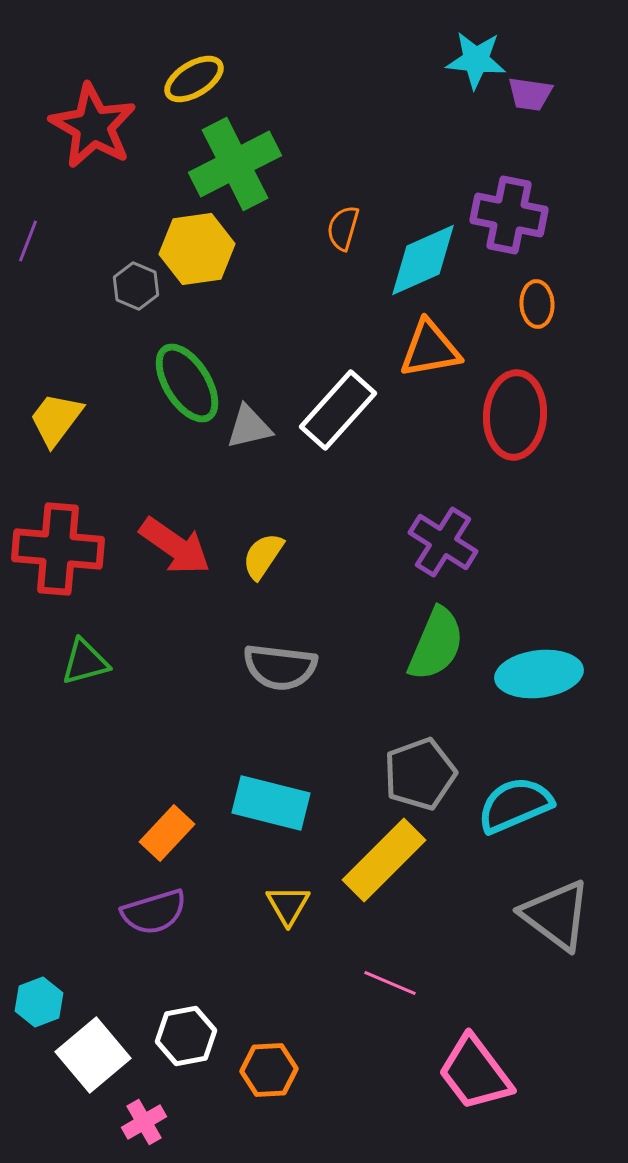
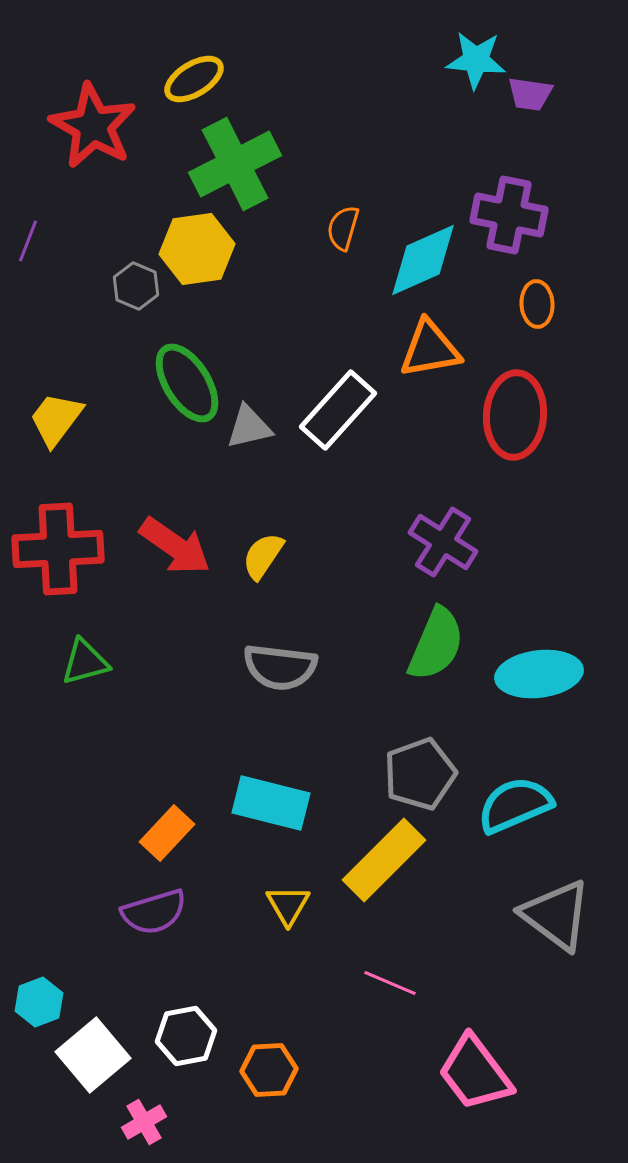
red cross at (58, 549): rotated 8 degrees counterclockwise
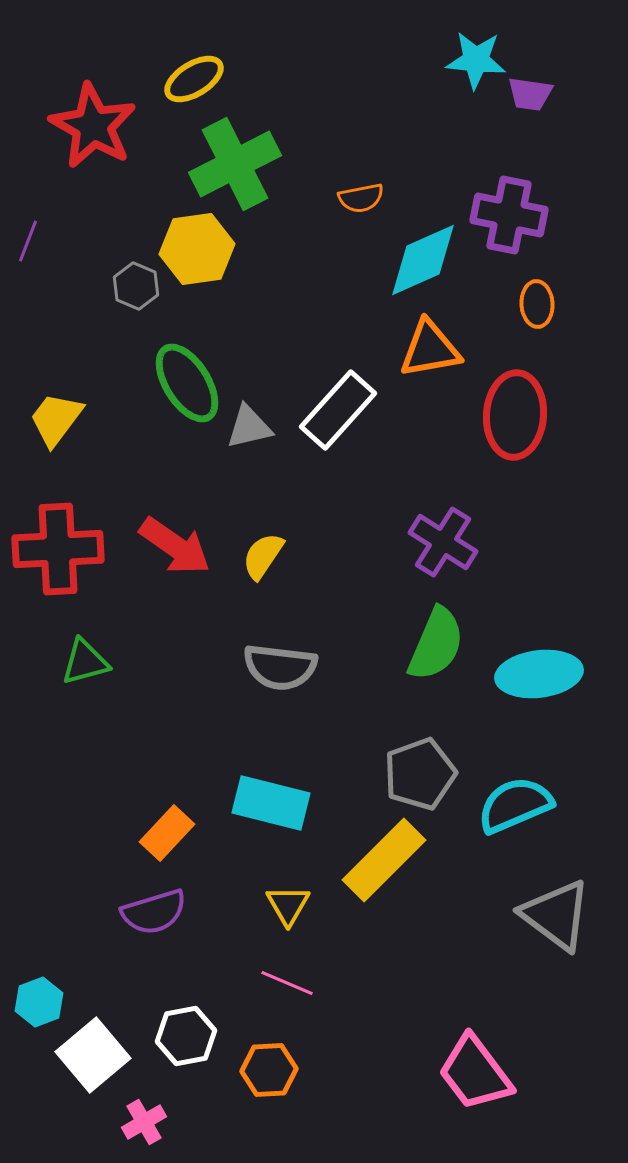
orange semicircle at (343, 228): moved 18 px right, 30 px up; rotated 117 degrees counterclockwise
pink line at (390, 983): moved 103 px left
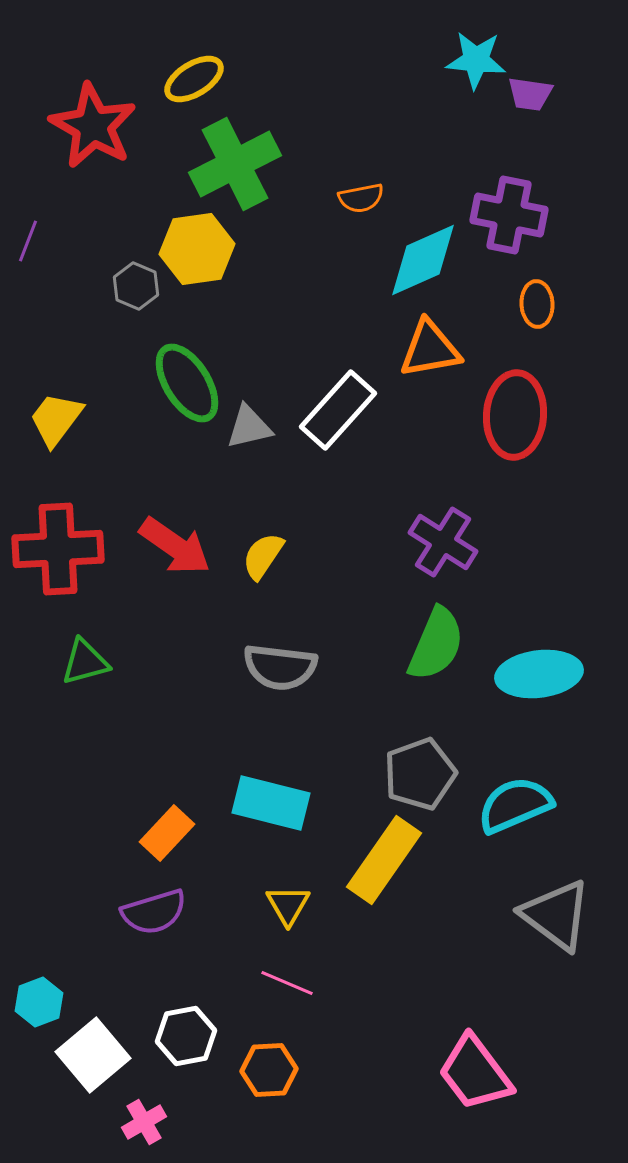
yellow rectangle at (384, 860): rotated 10 degrees counterclockwise
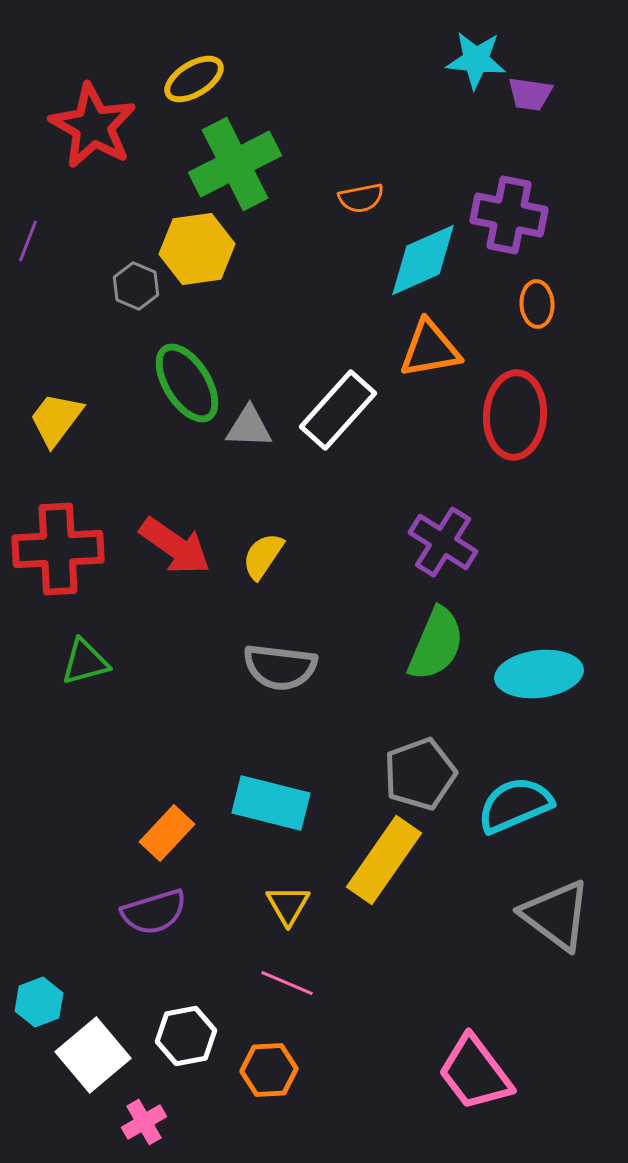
gray triangle at (249, 427): rotated 15 degrees clockwise
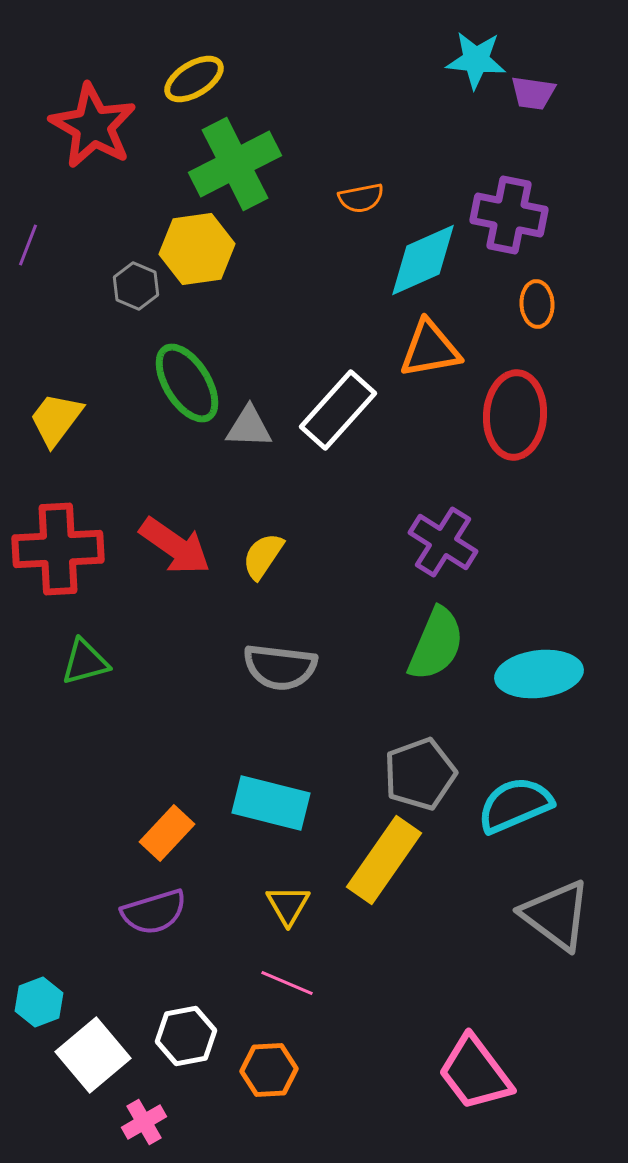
purple trapezoid at (530, 94): moved 3 px right, 1 px up
purple line at (28, 241): moved 4 px down
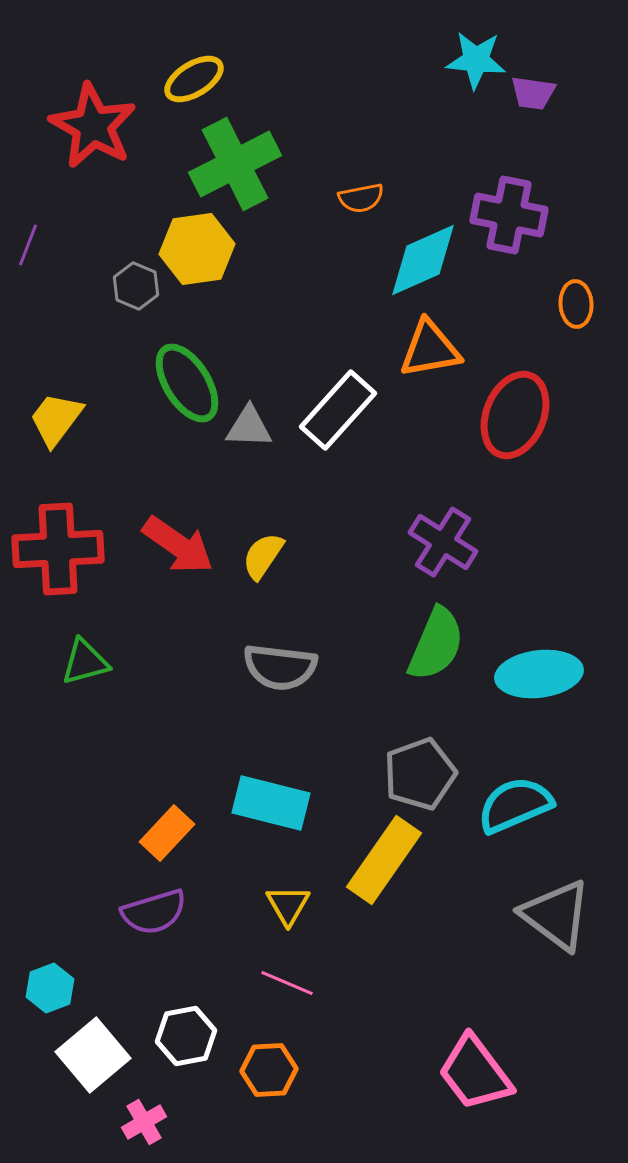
orange ellipse at (537, 304): moved 39 px right
red ellipse at (515, 415): rotated 18 degrees clockwise
red arrow at (175, 546): moved 3 px right, 1 px up
cyan hexagon at (39, 1002): moved 11 px right, 14 px up
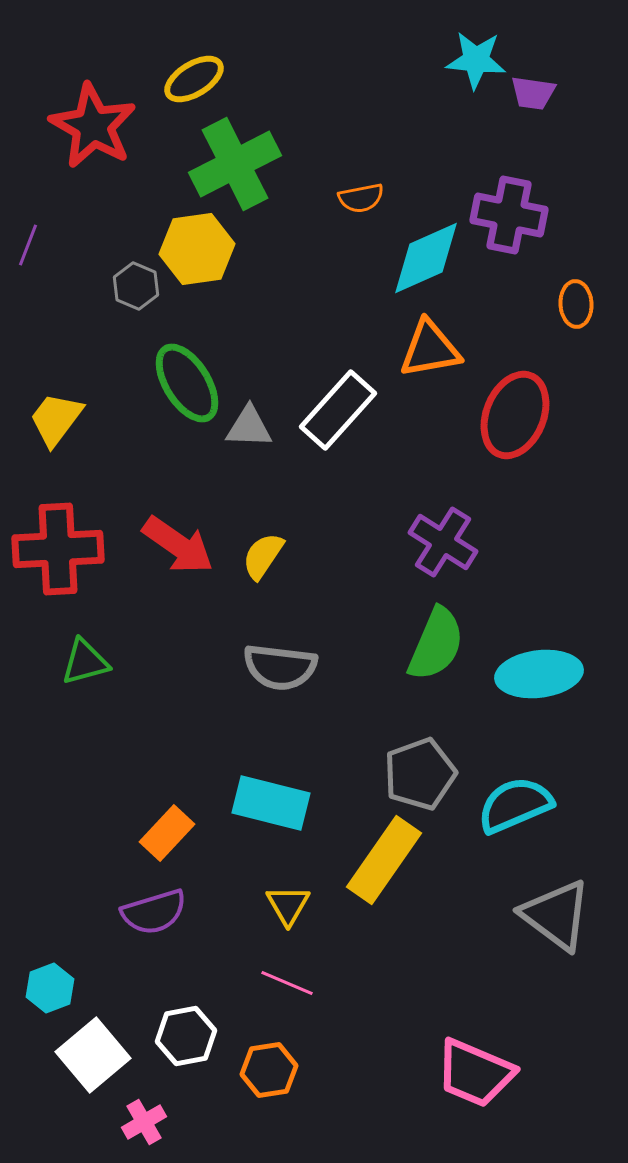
cyan diamond at (423, 260): moved 3 px right, 2 px up
orange hexagon at (269, 1070): rotated 6 degrees counterclockwise
pink trapezoid at (475, 1073): rotated 30 degrees counterclockwise
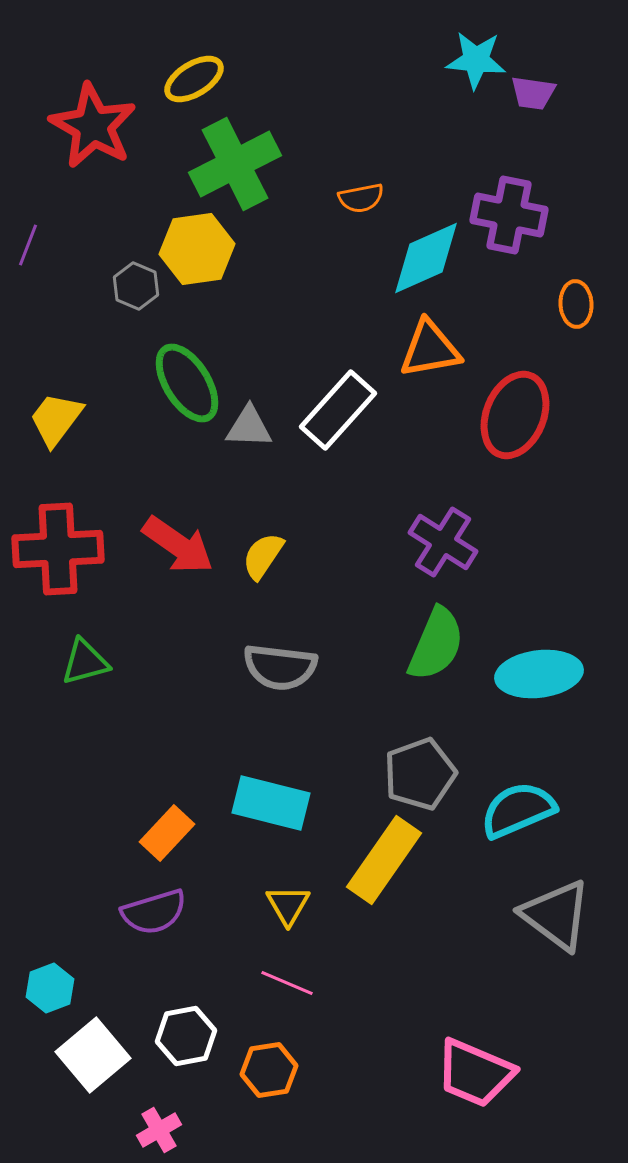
cyan semicircle at (515, 805): moved 3 px right, 5 px down
pink cross at (144, 1122): moved 15 px right, 8 px down
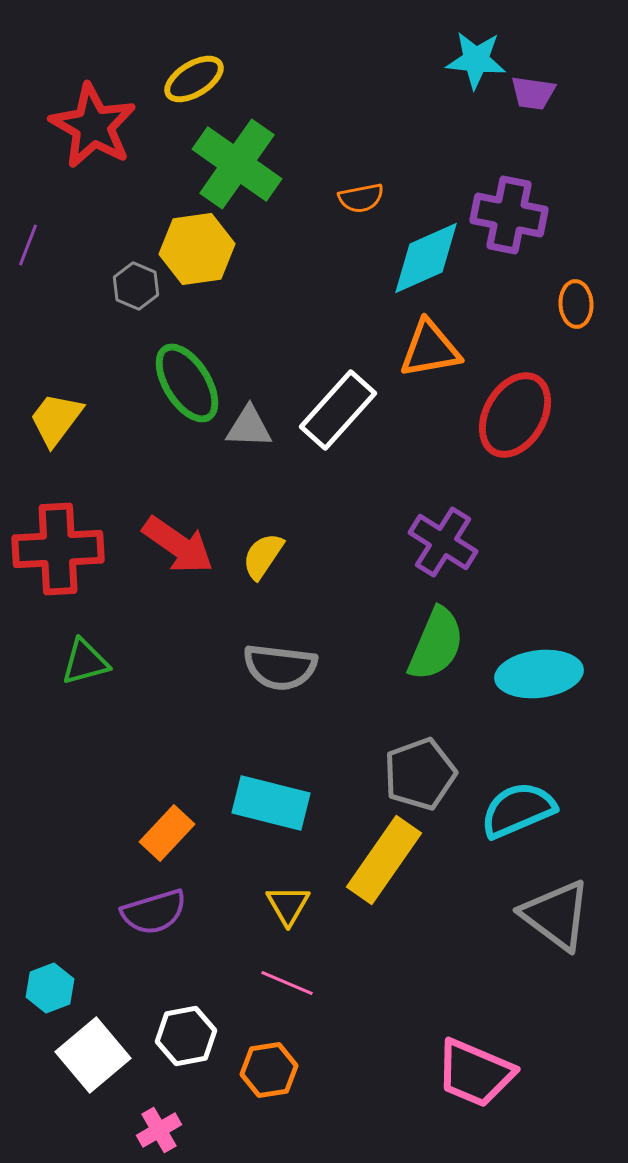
green cross at (235, 164): moved 2 px right; rotated 28 degrees counterclockwise
red ellipse at (515, 415): rotated 8 degrees clockwise
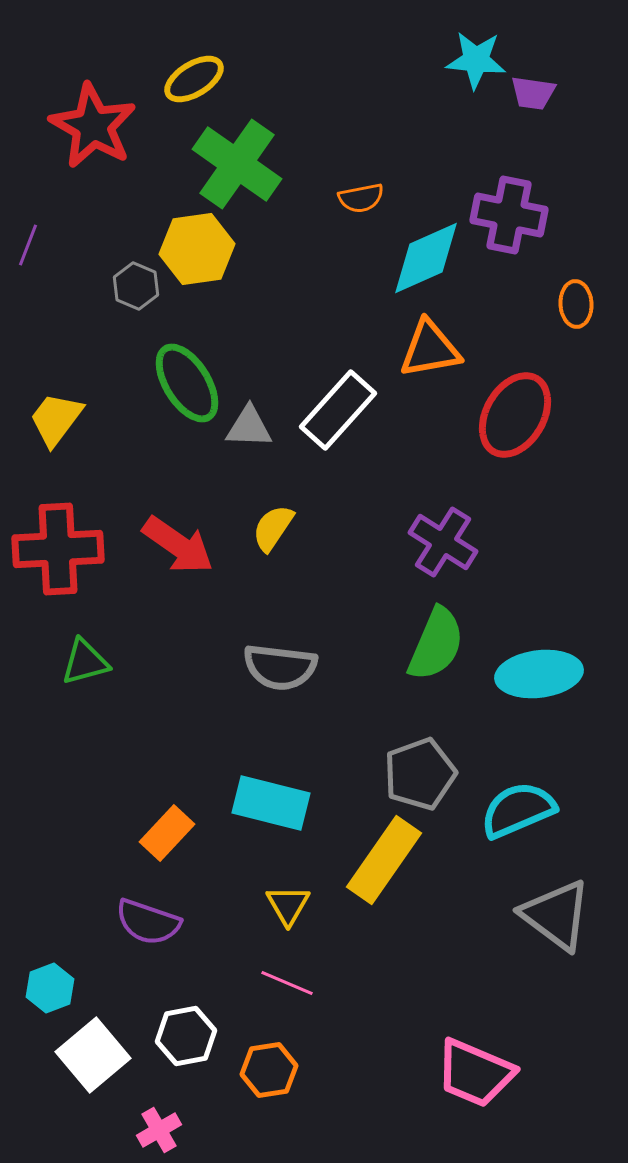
yellow semicircle at (263, 556): moved 10 px right, 28 px up
purple semicircle at (154, 912): moved 6 px left, 10 px down; rotated 36 degrees clockwise
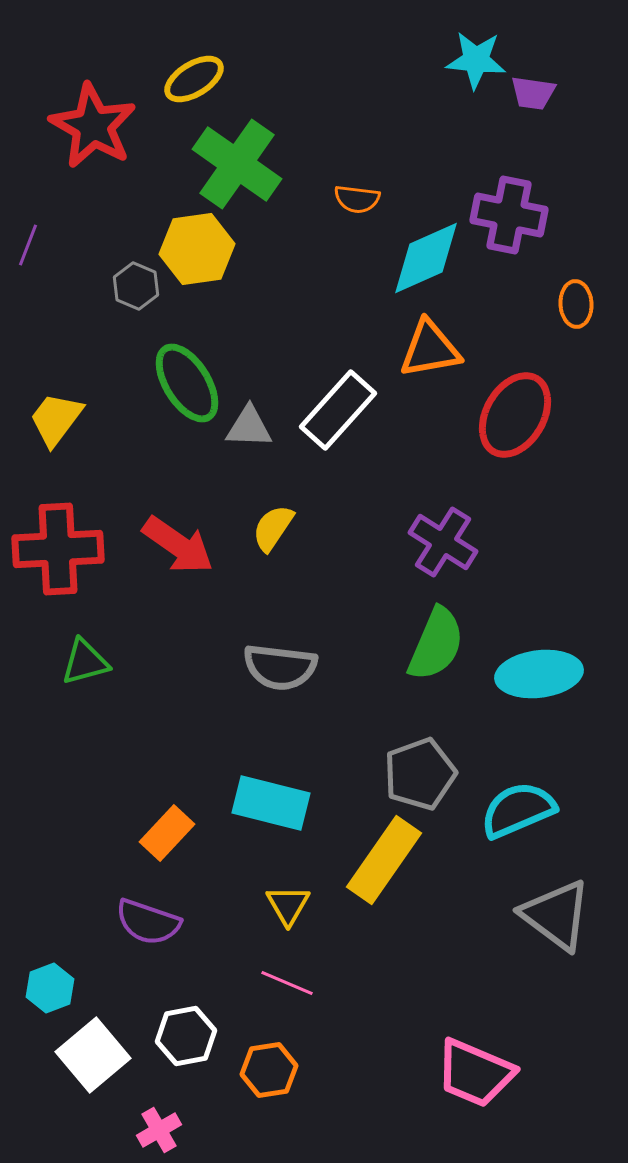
orange semicircle at (361, 198): moved 4 px left, 1 px down; rotated 18 degrees clockwise
